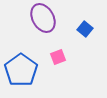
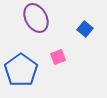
purple ellipse: moved 7 px left
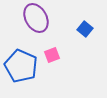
pink square: moved 6 px left, 2 px up
blue pentagon: moved 4 px up; rotated 12 degrees counterclockwise
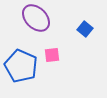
purple ellipse: rotated 16 degrees counterclockwise
pink square: rotated 14 degrees clockwise
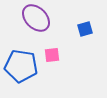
blue square: rotated 35 degrees clockwise
blue pentagon: rotated 16 degrees counterclockwise
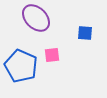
blue square: moved 4 px down; rotated 21 degrees clockwise
blue pentagon: rotated 16 degrees clockwise
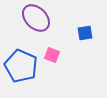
blue square: rotated 14 degrees counterclockwise
pink square: rotated 28 degrees clockwise
